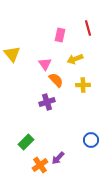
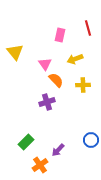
yellow triangle: moved 3 px right, 2 px up
purple arrow: moved 8 px up
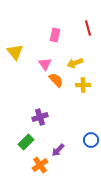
pink rectangle: moved 5 px left
yellow arrow: moved 4 px down
purple cross: moved 7 px left, 15 px down
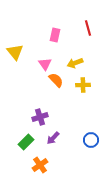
purple arrow: moved 5 px left, 12 px up
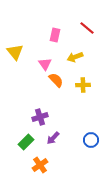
red line: moved 1 px left; rotated 35 degrees counterclockwise
yellow arrow: moved 6 px up
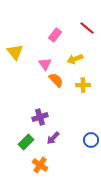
pink rectangle: rotated 24 degrees clockwise
yellow arrow: moved 2 px down
orange cross: rotated 21 degrees counterclockwise
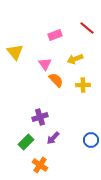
pink rectangle: rotated 32 degrees clockwise
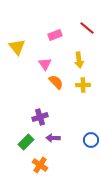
yellow triangle: moved 2 px right, 5 px up
yellow arrow: moved 4 px right, 1 px down; rotated 77 degrees counterclockwise
orange semicircle: moved 2 px down
purple arrow: rotated 48 degrees clockwise
